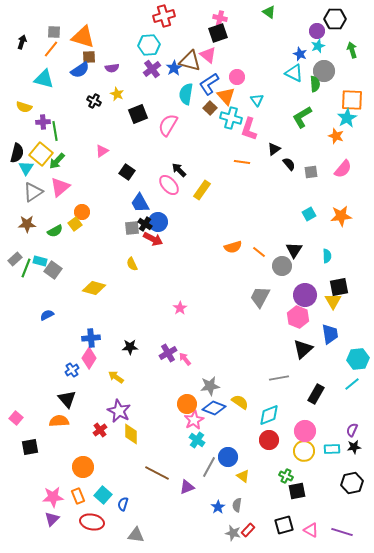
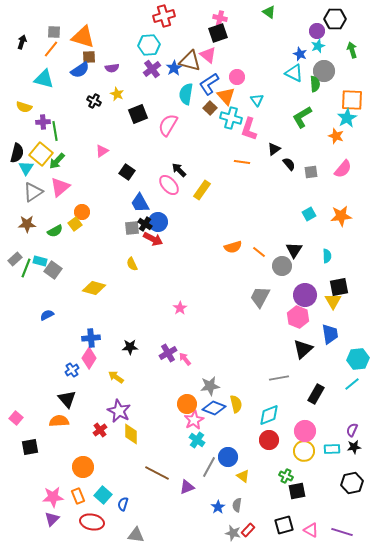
yellow semicircle at (240, 402): moved 4 px left, 2 px down; rotated 42 degrees clockwise
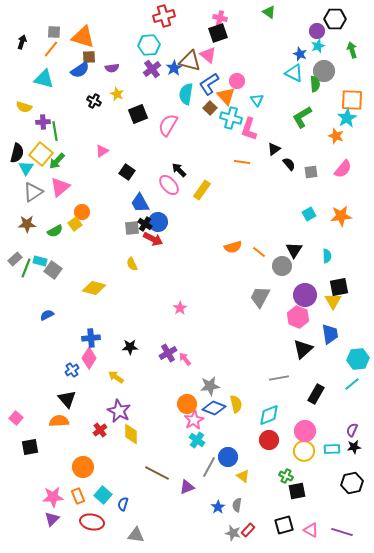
pink circle at (237, 77): moved 4 px down
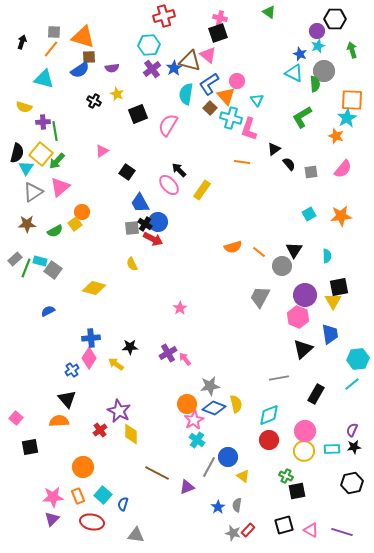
blue semicircle at (47, 315): moved 1 px right, 4 px up
yellow arrow at (116, 377): moved 13 px up
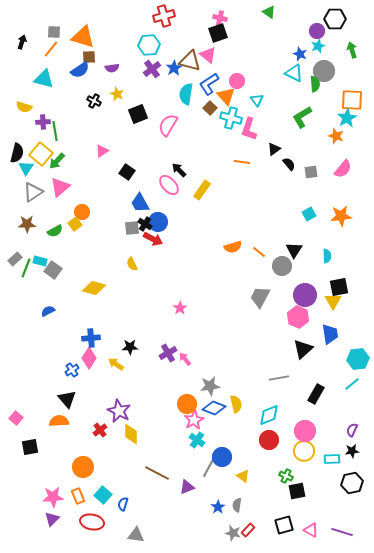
black star at (354, 447): moved 2 px left, 4 px down
cyan rectangle at (332, 449): moved 10 px down
blue circle at (228, 457): moved 6 px left
